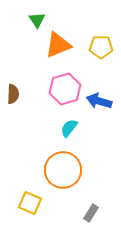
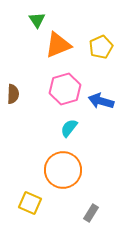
yellow pentagon: rotated 25 degrees counterclockwise
blue arrow: moved 2 px right
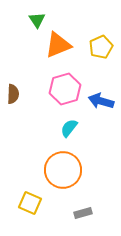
gray rectangle: moved 8 px left; rotated 42 degrees clockwise
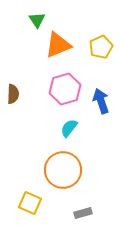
blue arrow: rotated 55 degrees clockwise
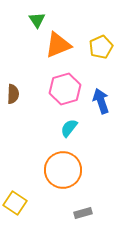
yellow square: moved 15 px left; rotated 10 degrees clockwise
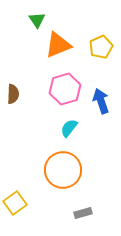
yellow square: rotated 20 degrees clockwise
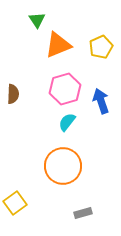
cyan semicircle: moved 2 px left, 6 px up
orange circle: moved 4 px up
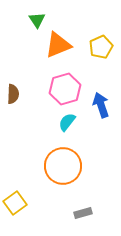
blue arrow: moved 4 px down
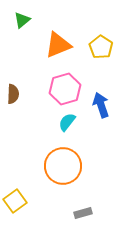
green triangle: moved 15 px left; rotated 24 degrees clockwise
yellow pentagon: rotated 15 degrees counterclockwise
yellow square: moved 2 px up
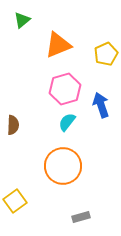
yellow pentagon: moved 5 px right, 7 px down; rotated 15 degrees clockwise
brown semicircle: moved 31 px down
gray rectangle: moved 2 px left, 4 px down
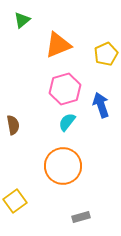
brown semicircle: rotated 12 degrees counterclockwise
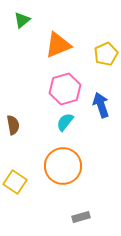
cyan semicircle: moved 2 px left
yellow square: moved 19 px up; rotated 20 degrees counterclockwise
